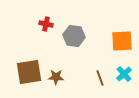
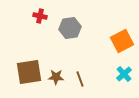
red cross: moved 6 px left, 8 px up
gray hexagon: moved 4 px left, 8 px up; rotated 15 degrees counterclockwise
orange square: rotated 25 degrees counterclockwise
brown line: moved 20 px left, 1 px down
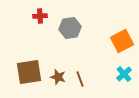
red cross: rotated 16 degrees counterclockwise
brown star: moved 2 px right; rotated 14 degrees clockwise
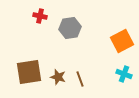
red cross: rotated 16 degrees clockwise
cyan cross: rotated 28 degrees counterclockwise
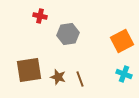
gray hexagon: moved 2 px left, 6 px down
brown square: moved 2 px up
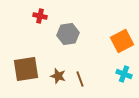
brown square: moved 3 px left, 1 px up
brown star: moved 1 px up
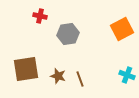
orange square: moved 12 px up
cyan cross: moved 3 px right, 1 px down
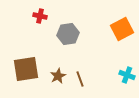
brown star: rotated 28 degrees clockwise
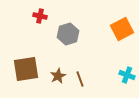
gray hexagon: rotated 10 degrees counterclockwise
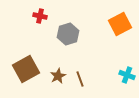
orange square: moved 2 px left, 5 px up
brown square: rotated 20 degrees counterclockwise
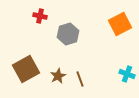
cyan cross: moved 1 px up
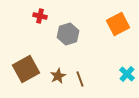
orange square: moved 2 px left
cyan cross: rotated 21 degrees clockwise
